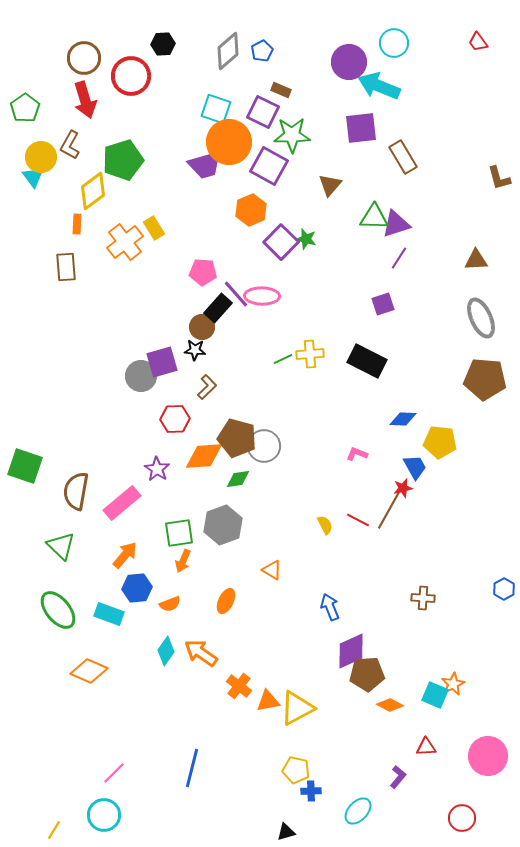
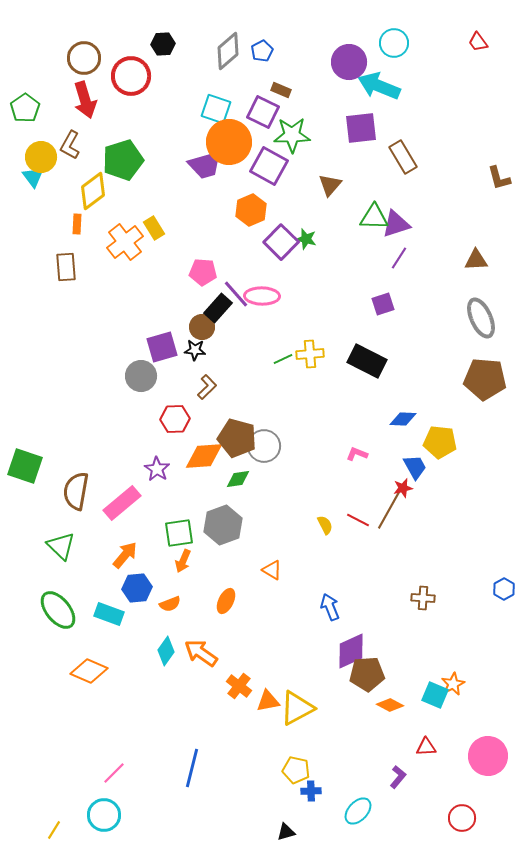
purple square at (162, 362): moved 15 px up
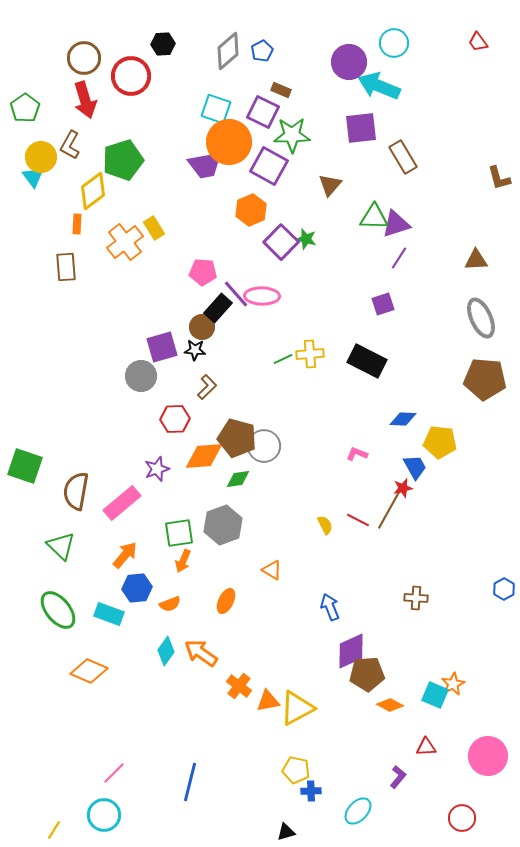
purple trapezoid at (205, 165): rotated 6 degrees clockwise
purple star at (157, 469): rotated 20 degrees clockwise
brown cross at (423, 598): moved 7 px left
blue line at (192, 768): moved 2 px left, 14 px down
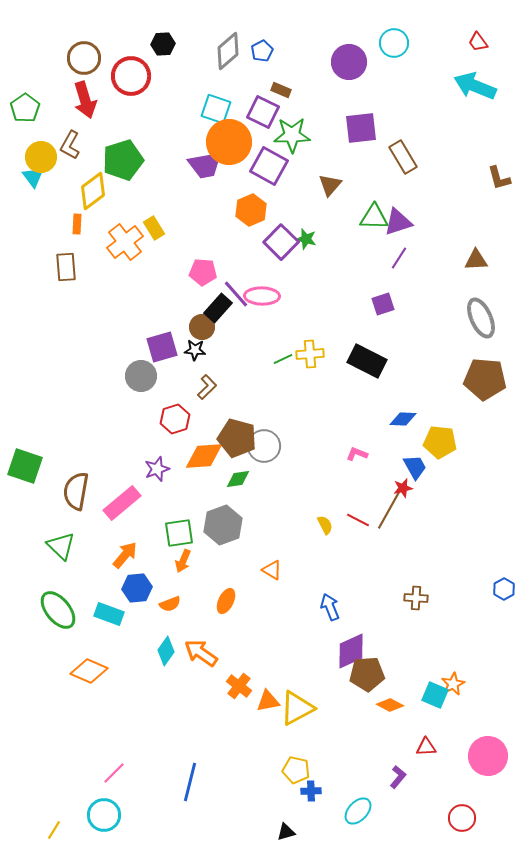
cyan arrow at (379, 86): moved 96 px right
purple triangle at (396, 224): moved 2 px right, 2 px up
red hexagon at (175, 419): rotated 16 degrees counterclockwise
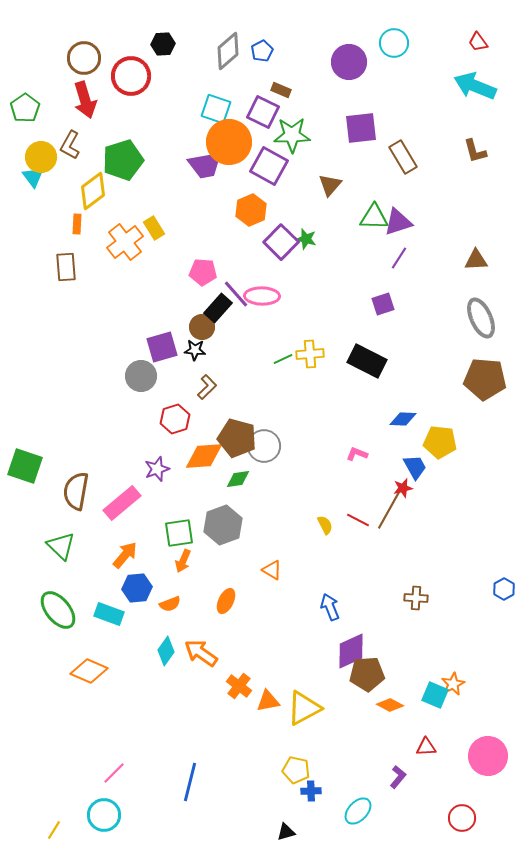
brown L-shape at (499, 178): moved 24 px left, 27 px up
yellow triangle at (297, 708): moved 7 px right
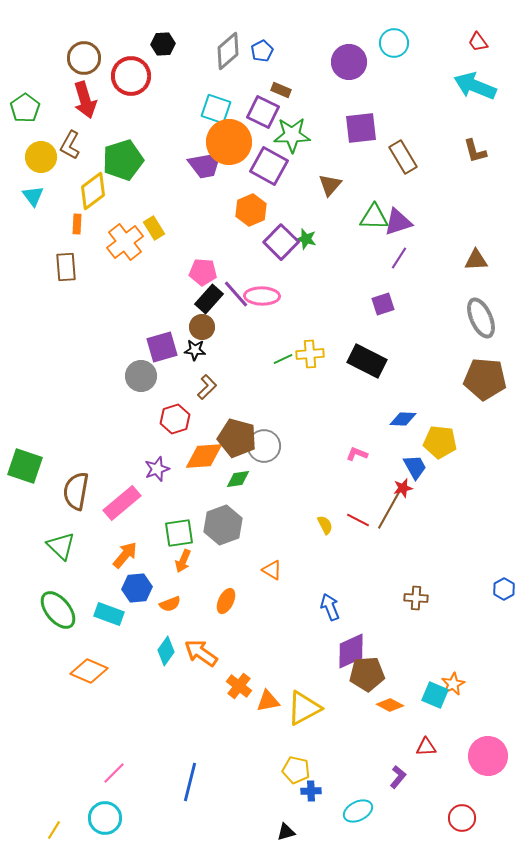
cyan triangle at (33, 177): moved 19 px down
black rectangle at (218, 308): moved 9 px left, 9 px up
cyan ellipse at (358, 811): rotated 20 degrees clockwise
cyan circle at (104, 815): moved 1 px right, 3 px down
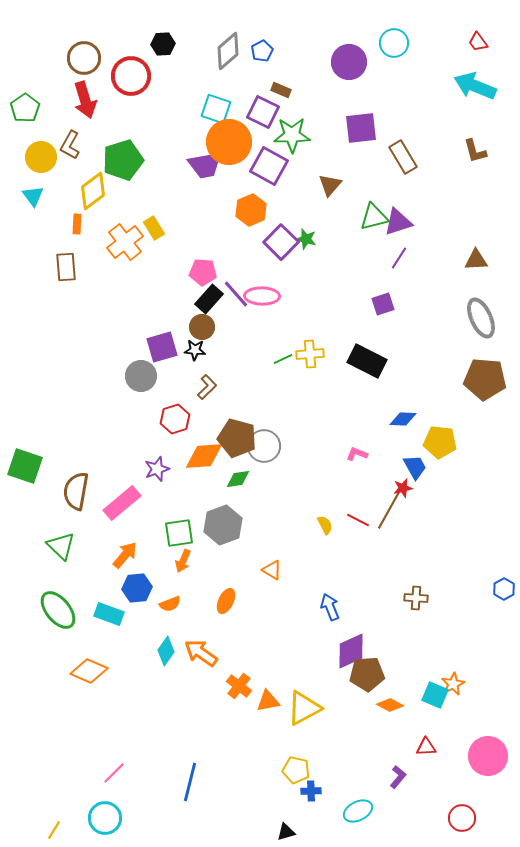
green triangle at (374, 217): rotated 16 degrees counterclockwise
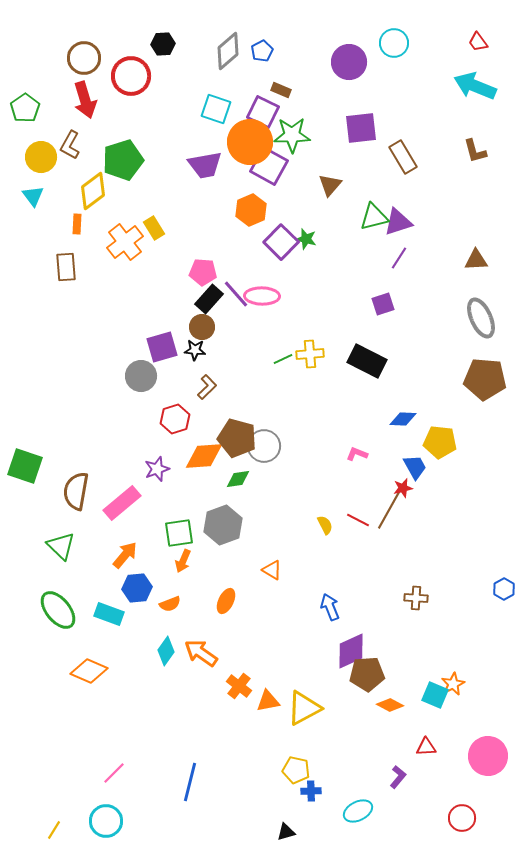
orange circle at (229, 142): moved 21 px right
cyan circle at (105, 818): moved 1 px right, 3 px down
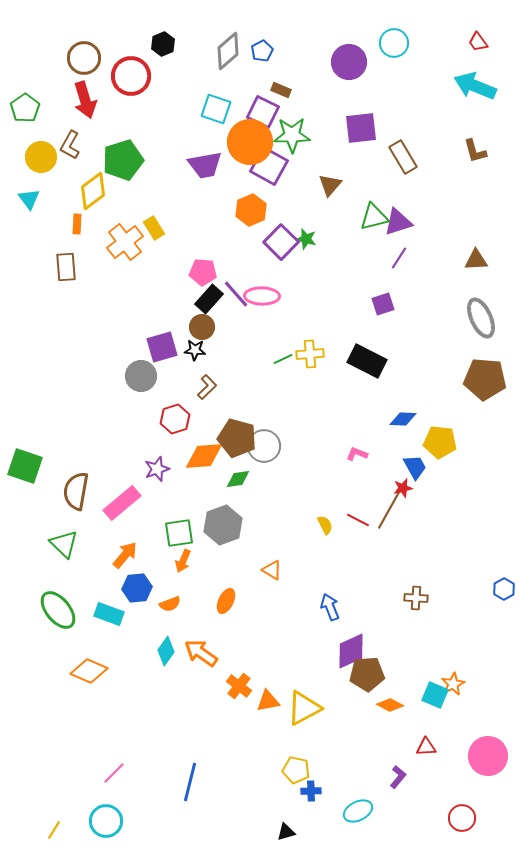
black hexagon at (163, 44): rotated 20 degrees counterclockwise
cyan triangle at (33, 196): moved 4 px left, 3 px down
green triangle at (61, 546): moved 3 px right, 2 px up
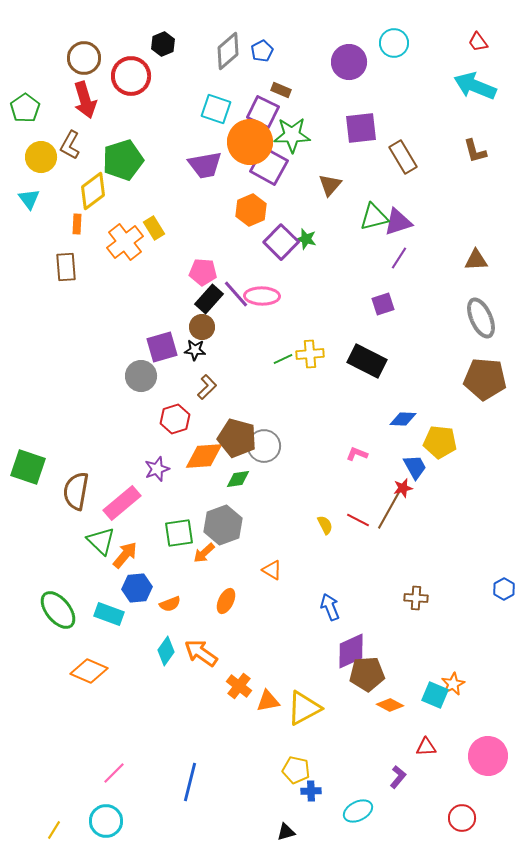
green square at (25, 466): moved 3 px right, 1 px down
green triangle at (64, 544): moved 37 px right, 3 px up
orange arrow at (183, 561): moved 21 px right, 8 px up; rotated 25 degrees clockwise
